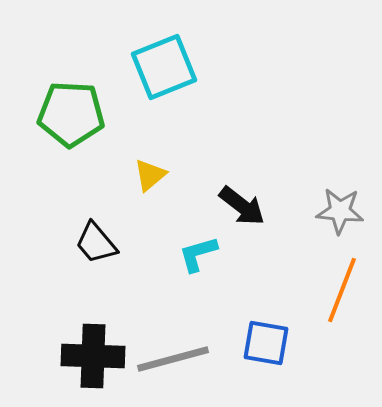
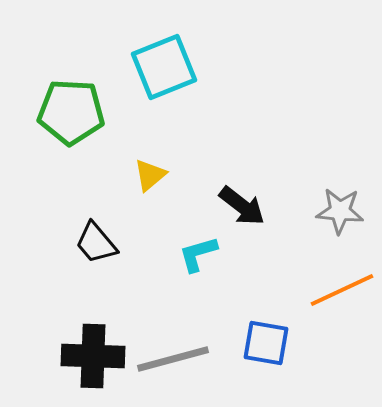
green pentagon: moved 2 px up
orange line: rotated 44 degrees clockwise
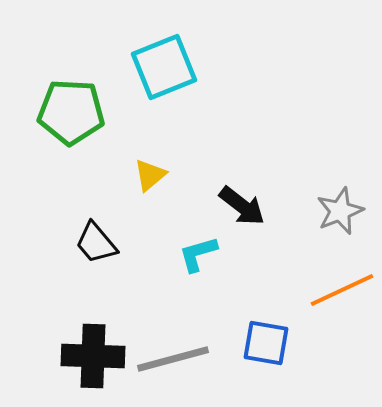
gray star: rotated 27 degrees counterclockwise
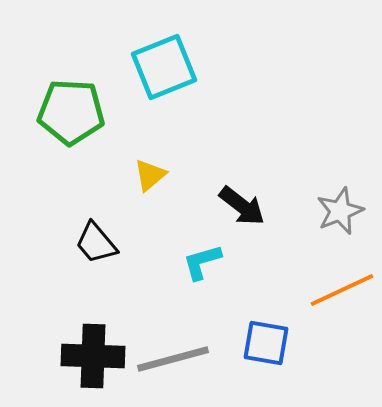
cyan L-shape: moved 4 px right, 8 px down
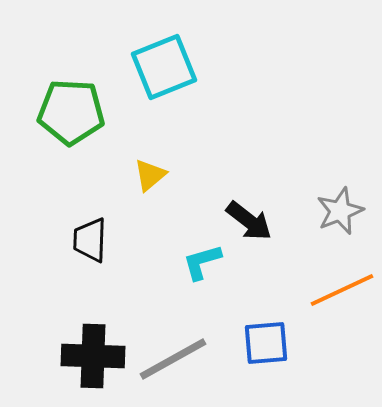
black arrow: moved 7 px right, 15 px down
black trapezoid: moved 6 px left, 3 px up; rotated 42 degrees clockwise
blue square: rotated 15 degrees counterclockwise
gray line: rotated 14 degrees counterclockwise
